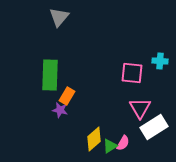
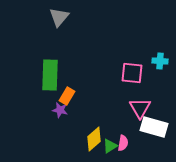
white rectangle: rotated 48 degrees clockwise
pink semicircle: rotated 21 degrees counterclockwise
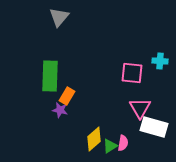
green rectangle: moved 1 px down
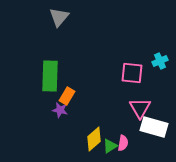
cyan cross: rotated 28 degrees counterclockwise
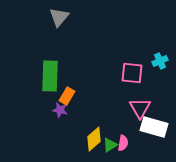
green triangle: moved 1 px up
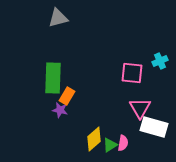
gray triangle: moved 1 px left, 1 px down; rotated 35 degrees clockwise
green rectangle: moved 3 px right, 2 px down
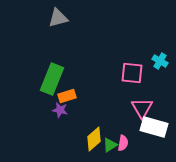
cyan cross: rotated 35 degrees counterclockwise
green rectangle: moved 1 px left, 1 px down; rotated 20 degrees clockwise
orange rectangle: rotated 42 degrees clockwise
pink triangle: moved 2 px right
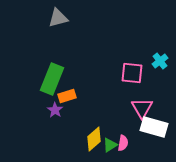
cyan cross: rotated 21 degrees clockwise
purple star: moved 5 px left; rotated 21 degrees clockwise
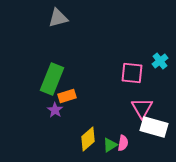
yellow diamond: moved 6 px left
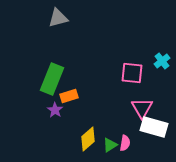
cyan cross: moved 2 px right
orange rectangle: moved 2 px right
pink semicircle: moved 2 px right
